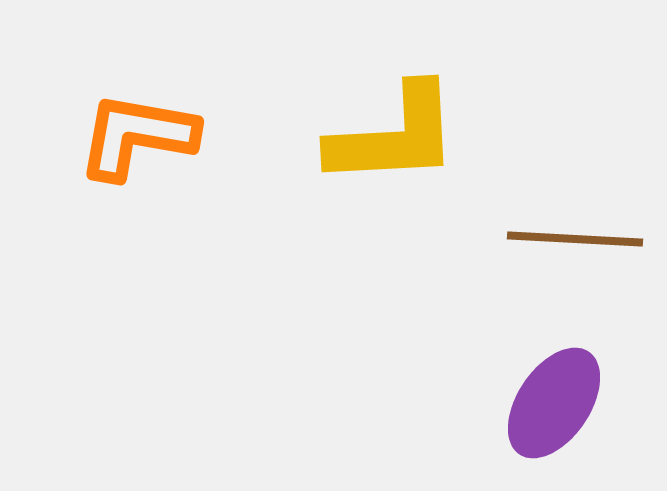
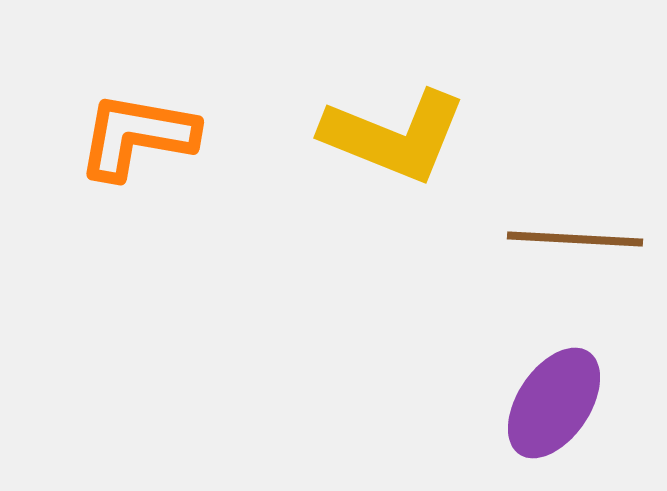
yellow L-shape: rotated 25 degrees clockwise
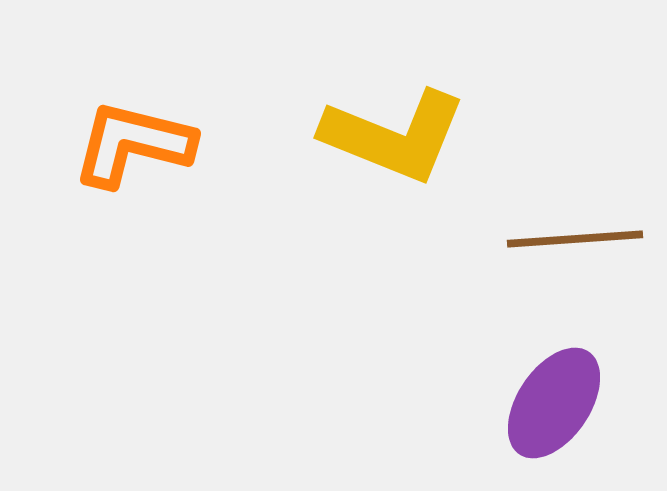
orange L-shape: moved 4 px left, 8 px down; rotated 4 degrees clockwise
brown line: rotated 7 degrees counterclockwise
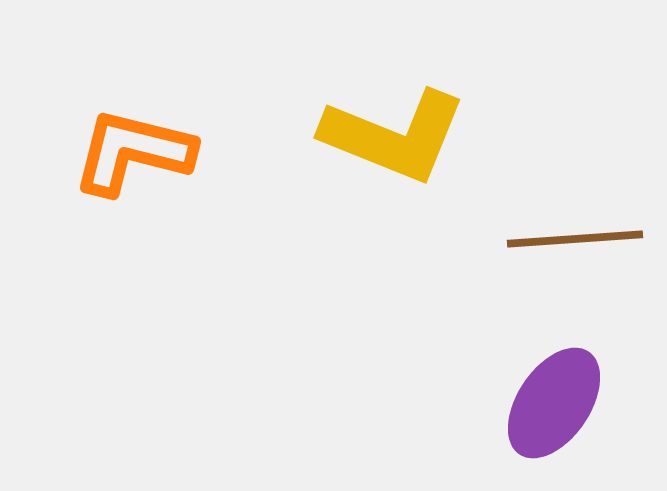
orange L-shape: moved 8 px down
